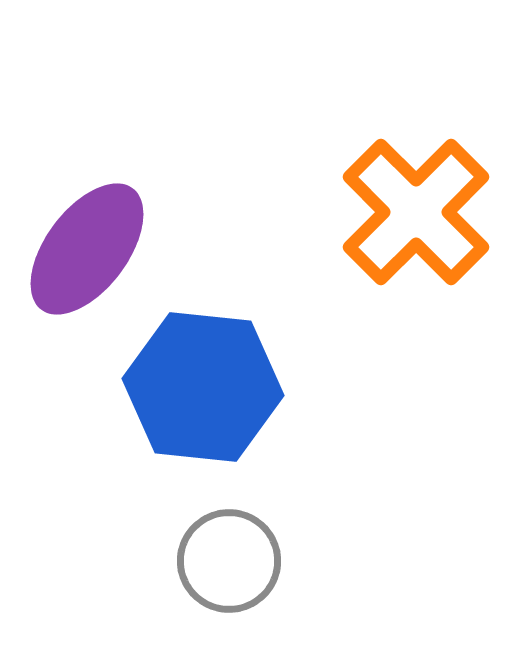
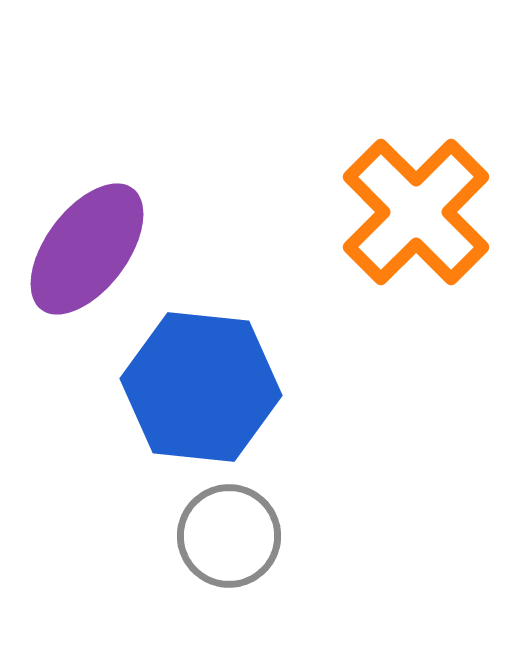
blue hexagon: moved 2 px left
gray circle: moved 25 px up
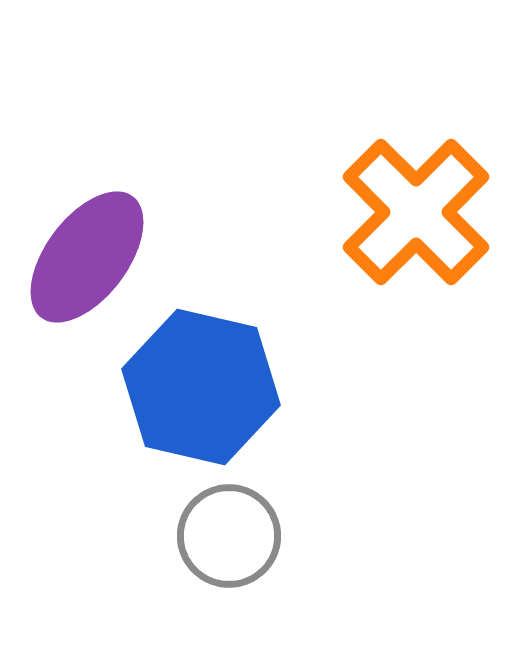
purple ellipse: moved 8 px down
blue hexagon: rotated 7 degrees clockwise
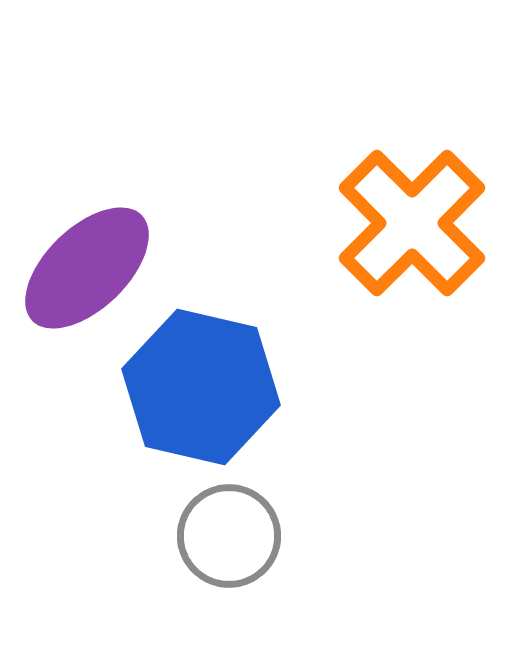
orange cross: moved 4 px left, 11 px down
purple ellipse: moved 11 px down; rotated 9 degrees clockwise
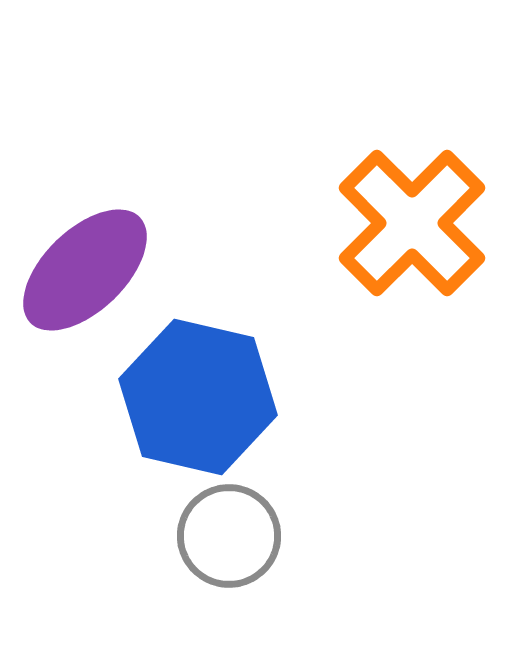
purple ellipse: moved 2 px left, 2 px down
blue hexagon: moved 3 px left, 10 px down
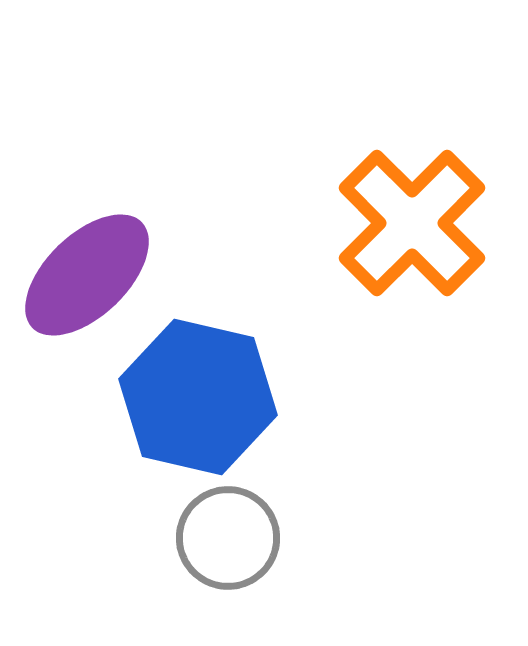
purple ellipse: moved 2 px right, 5 px down
gray circle: moved 1 px left, 2 px down
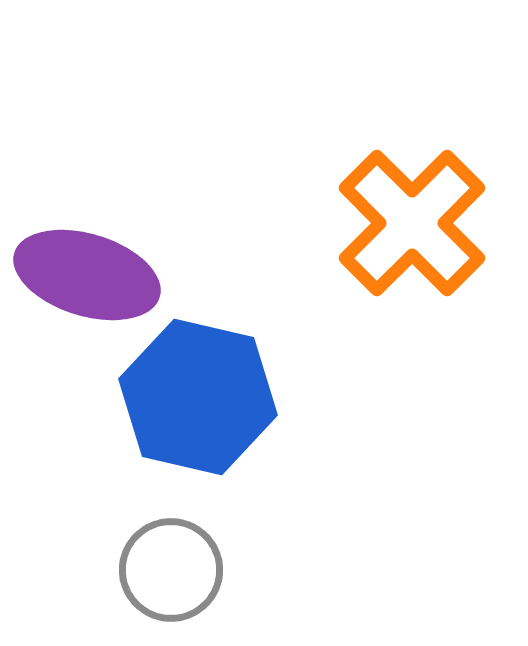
purple ellipse: rotated 61 degrees clockwise
gray circle: moved 57 px left, 32 px down
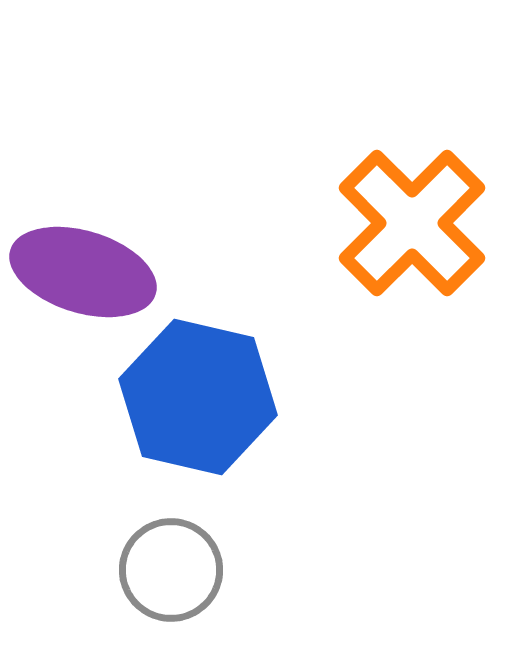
purple ellipse: moved 4 px left, 3 px up
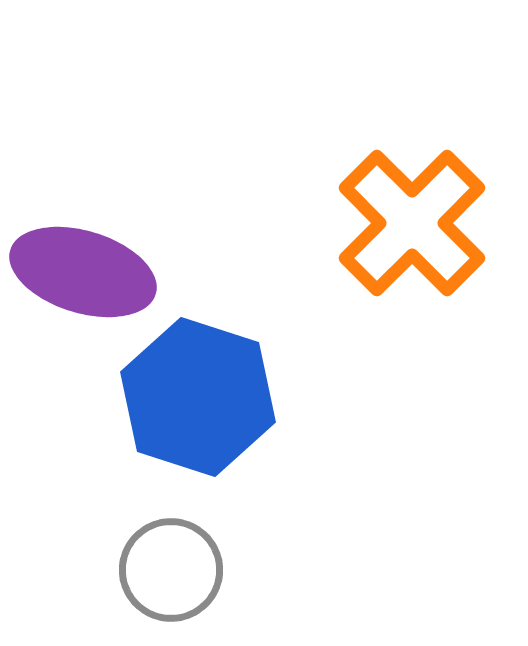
blue hexagon: rotated 5 degrees clockwise
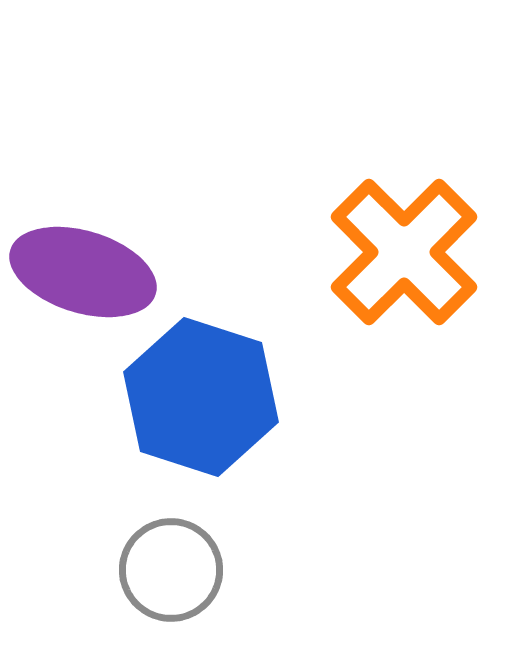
orange cross: moved 8 px left, 29 px down
blue hexagon: moved 3 px right
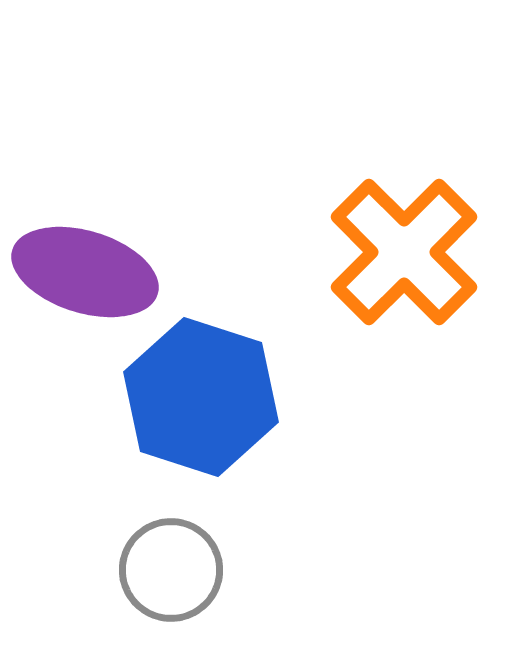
purple ellipse: moved 2 px right
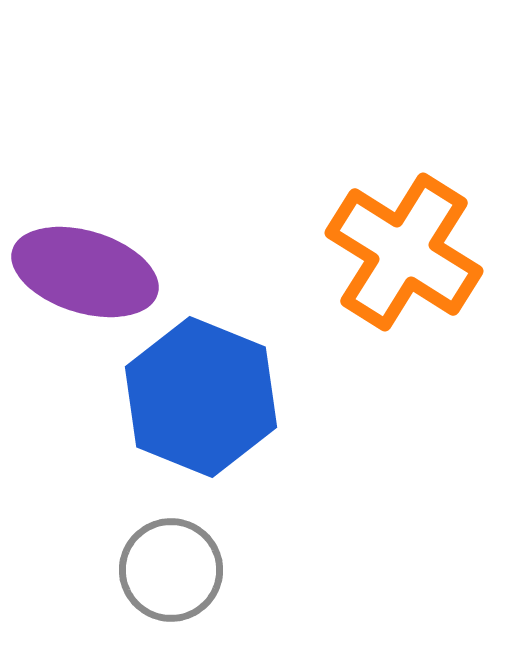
orange cross: rotated 13 degrees counterclockwise
blue hexagon: rotated 4 degrees clockwise
